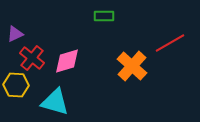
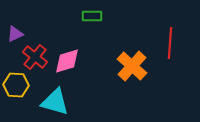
green rectangle: moved 12 px left
red line: rotated 56 degrees counterclockwise
red cross: moved 3 px right, 1 px up
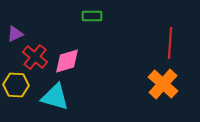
orange cross: moved 31 px right, 18 px down
cyan triangle: moved 5 px up
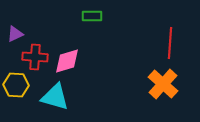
red cross: rotated 35 degrees counterclockwise
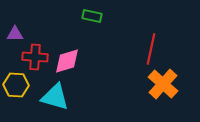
green rectangle: rotated 12 degrees clockwise
purple triangle: rotated 24 degrees clockwise
red line: moved 19 px left, 6 px down; rotated 8 degrees clockwise
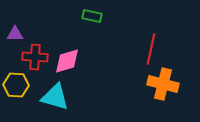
orange cross: rotated 28 degrees counterclockwise
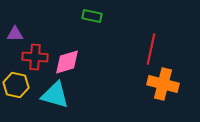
pink diamond: moved 1 px down
yellow hexagon: rotated 10 degrees clockwise
cyan triangle: moved 2 px up
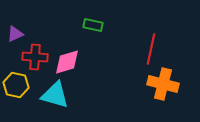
green rectangle: moved 1 px right, 9 px down
purple triangle: rotated 24 degrees counterclockwise
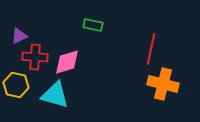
purple triangle: moved 4 px right, 2 px down
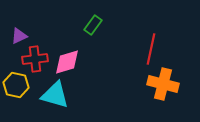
green rectangle: rotated 66 degrees counterclockwise
red cross: moved 2 px down; rotated 10 degrees counterclockwise
